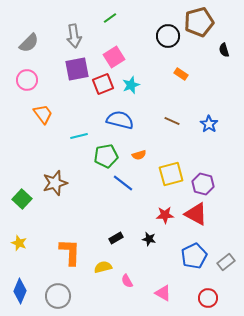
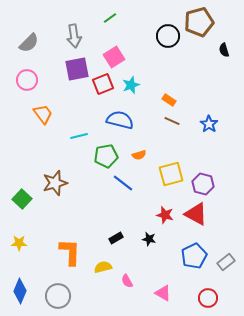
orange rectangle: moved 12 px left, 26 px down
red star: rotated 18 degrees clockwise
yellow star: rotated 21 degrees counterclockwise
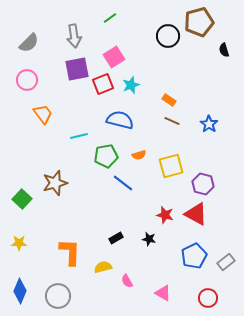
yellow square: moved 8 px up
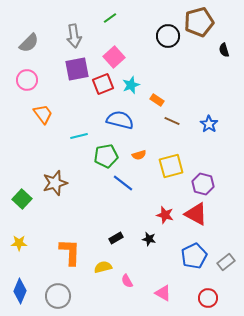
pink square: rotated 10 degrees counterclockwise
orange rectangle: moved 12 px left
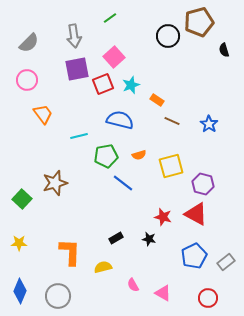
red star: moved 2 px left, 2 px down
pink semicircle: moved 6 px right, 4 px down
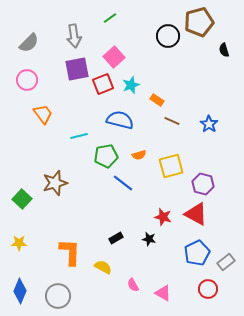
blue pentagon: moved 3 px right, 3 px up
yellow semicircle: rotated 42 degrees clockwise
red circle: moved 9 px up
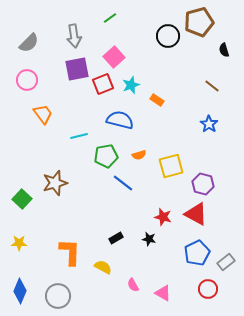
brown line: moved 40 px right, 35 px up; rotated 14 degrees clockwise
